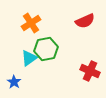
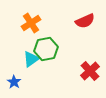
cyan triangle: moved 2 px right, 1 px down
red cross: rotated 24 degrees clockwise
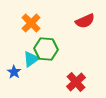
orange cross: rotated 12 degrees counterclockwise
green hexagon: rotated 15 degrees clockwise
red cross: moved 14 px left, 11 px down
blue star: moved 10 px up
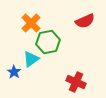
green hexagon: moved 2 px right, 7 px up; rotated 15 degrees counterclockwise
red cross: rotated 24 degrees counterclockwise
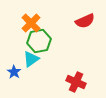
green hexagon: moved 9 px left, 1 px up
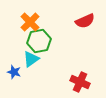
orange cross: moved 1 px left, 1 px up
blue star: rotated 16 degrees counterclockwise
red cross: moved 4 px right
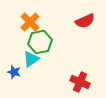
green hexagon: moved 1 px right, 1 px down
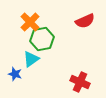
green hexagon: moved 2 px right, 3 px up
blue star: moved 1 px right, 2 px down
